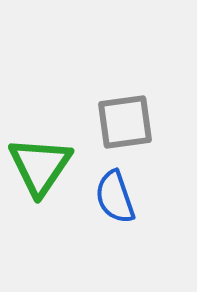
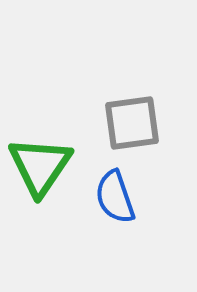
gray square: moved 7 px right, 1 px down
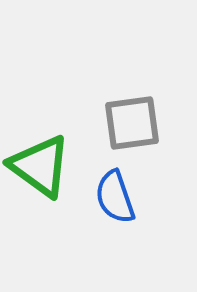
green triangle: rotated 28 degrees counterclockwise
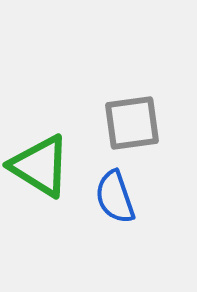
green triangle: rotated 4 degrees counterclockwise
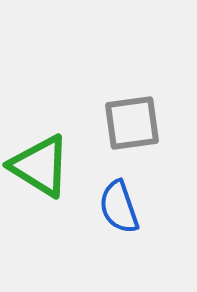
blue semicircle: moved 4 px right, 10 px down
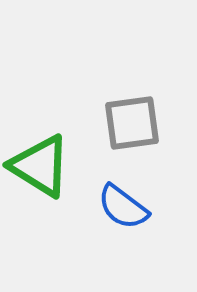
blue semicircle: moved 4 px right; rotated 34 degrees counterclockwise
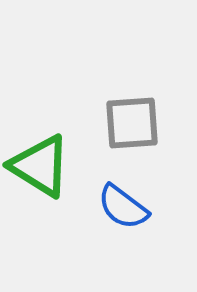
gray square: rotated 4 degrees clockwise
